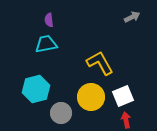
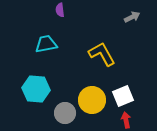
purple semicircle: moved 11 px right, 10 px up
yellow L-shape: moved 2 px right, 9 px up
cyan hexagon: rotated 20 degrees clockwise
yellow circle: moved 1 px right, 3 px down
gray circle: moved 4 px right
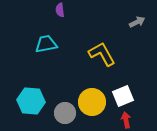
gray arrow: moved 5 px right, 5 px down
cyan hexagon: moved 5 px left, 12 px down
yellow circle: moved 2 px down
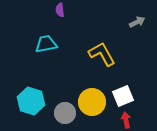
cyan hexagon: rotated 12 degrees clockwise
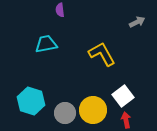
white square: rotated 15 degrees counterclockwise
yellow circle: moved 1 px right, 8 px down
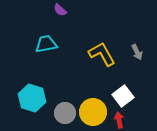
purple semicircle: rotated 40 degrees counterclockwise
gray arrow: moved 30 px down; rotated 91 degrees clockwise
cyan hexagon: moved 1 px right, 3 px up
yellow circle: moved 2 px down
red arrow: moved 7 px left
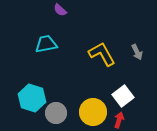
gray circle: moved 9 px left
red arrow: rotated 28 degrees clockwise
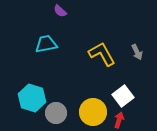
purple semicircle: moved 1 px down
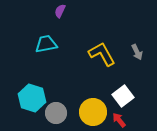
purple semicircle: rotated 72 degrees clockwise
red arrow: rotated 56 degrees counterclockwise
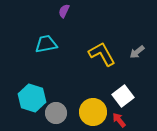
purple semicircle: moved 4 px right
gray arrow: rotated 77 degrees clockwise
